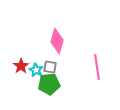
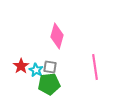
pink diamond: moved 5 px up
pink line: moved 2 px left
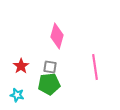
cyan star: moved 19 px left, 25 px down; rotated 16 degrees counterclockwise
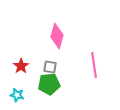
pink line: moved 1 px left, 2 px up
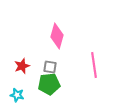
red star: moved 1 px right; rotated 14 degrees clockwise
